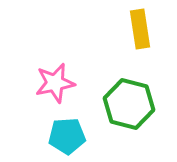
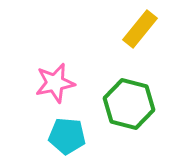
yellow rectangle: rotated 48 degrees clockwise
cyan pentagon: rotated 9 degrees clockwise
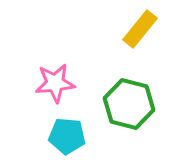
pink star: rotated 6 degrees clockwise
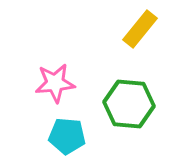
green hexagon: rotated 9 degrees counterclockwise
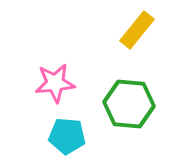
yellow rectangle: moved 3 px left, 1 px down
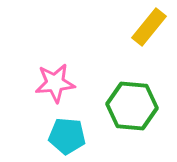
yellow rectangle: moved 12 px right, 3 px up
green hexagon: moved 3 px right, 2 px down
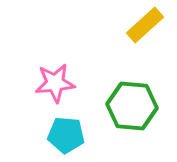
yellow rectangle: moved 4 px left, 2 px up; rotated 9 degrees clockwise
cyan pentagon: moved 1 px left, 1 px up
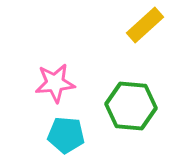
green hexagon: moved 1 px left
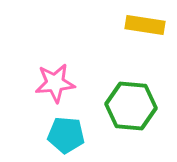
yellow rectangle: rotated 51 degrees clockwise
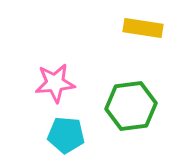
yellow rectangle: moved 2 px left, 3 px down
green hexagon: rotated 12 degrees counterclockwise
